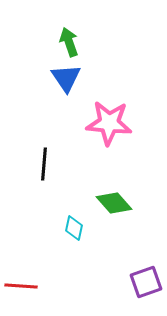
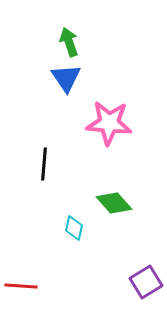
purple square: rotated 12 degrees counterclockwise
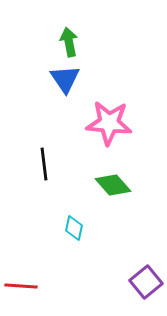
green arrow: rotated 8 degrees clockwise
blue triangle: moved 1 px left, 1 px down
black line: rotated 12 degrees counterclockwise
green diamond: moved 1 px left, 18 px up
purple square: rotated 8 degrees counterclockwise
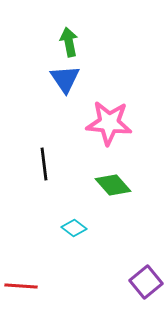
cyan diamond: rotated 65 degrees counterclockwise
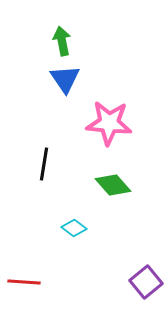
green arrow: moved 7 px left, 1 px up
black line: rotated 16 degrees clockwise
red line: moved 3 px right, 4 px up
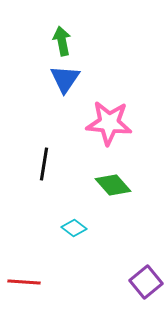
blue triangle: rotated 8 degrees clockwise
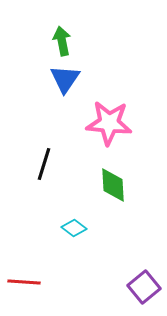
black line: rotated 8 degrees clockwise
green diamond: rotated 39 degrees clockwise
purple square: moved 2 px left, 5 px down
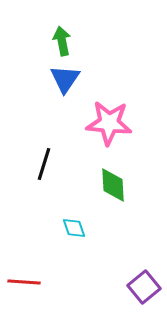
cyan diamond: rotated 35 degrees clockwise
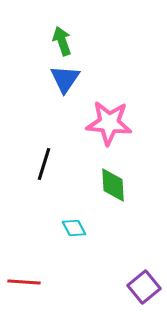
green arrow: rotated 8 degrees counterclockwise
cyan diamond: rotated 10 degrees counterclockwise
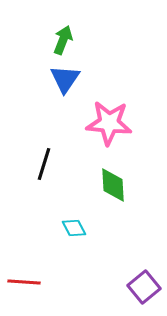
green arrow: moved 1 px right, 1 px up; rotated 40 degrees clockwise
